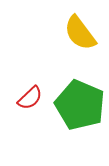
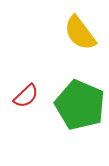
red semicircle: moved 4 px left, 2 px up
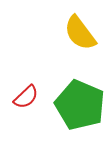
red semicircle: moved 1 px down
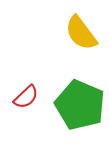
yellow semicircle: moved 1 px right
